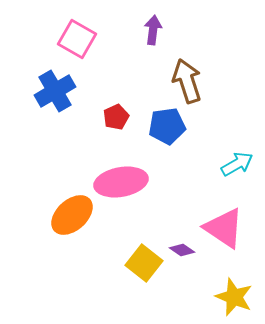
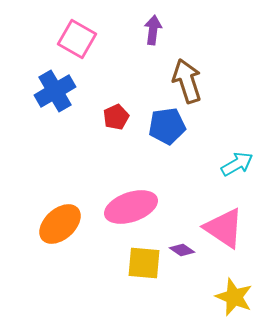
pink ellipse: moved 10 px right, 25 px down; rotated 9 degrees counterclockwise
orange ellipse: moved 12 px left, 9 px down
yellow square: rotated 33 degrees counterclockwise
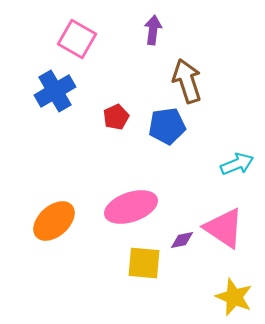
cyan arrow: rotated 8 degrees clockwise
orange ellipse: moved 6 px left, 3 px up
purple diamond: moved 10 px up; rotated 45 degrees counterclockwise
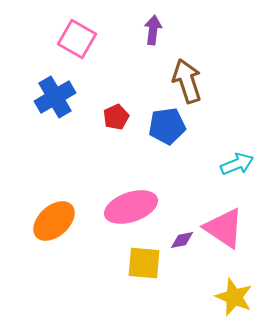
blue cross: moved 6 px down
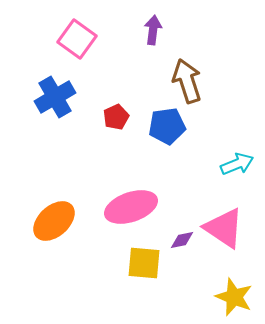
pink square: rotated 6 degrees clockwise
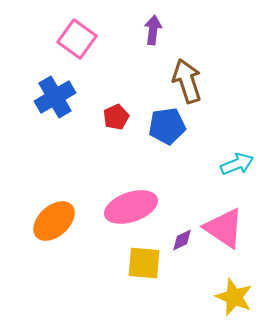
purple diamond: rotated 15 degrees counterclockwise
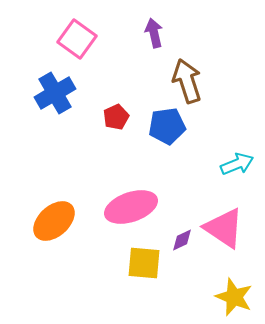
purple arrow: moved 1 px right, 3 px down; rotated 20 degrees counterclockwise
blue cross: moved 4 px up
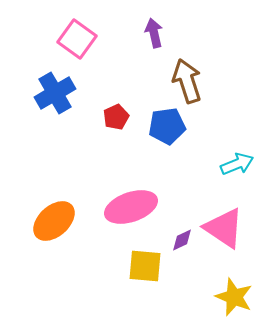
yellow square: moved 1 px right, 3 px down
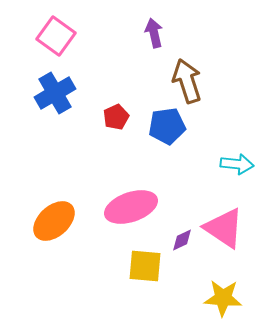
pink square: moved 21 px left, 3 px up
cyan arrow: rotated 28 degrees clockwise
yellow star: moved 11 px left, 1 px down; rotated 18 degrees counterclockwise
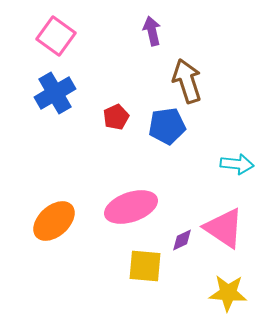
purple arrow: moved 2 px left, 2 px up
yellow star: moved 5 px right, 5 px up
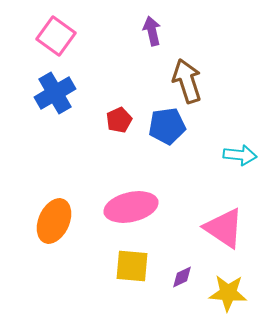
red pentagon: moved 3 px right, 3 px down
cyan arrow: moved 3 px right, 9 px up
pink ellipse: rotated 6 degrees clockwise
orange ellipse: rotated 24 degrees counterclockwise
purple diamond: moved 37 px down
yellow square: moved 13 px left
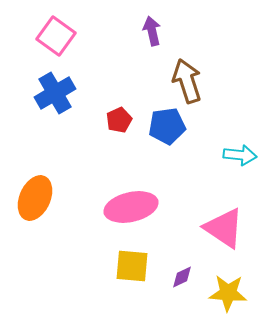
orange ellipse: moved 19 px left, 23 px up
